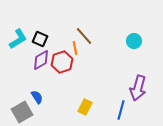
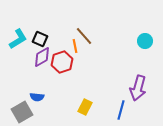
cyan circle: moved 11 px right
orange line: moved 2 px up
purple diamond: moved 1 px right, 3 px up
blue semicircle: rotated 128 degrees clockwise
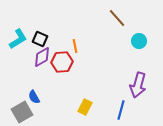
brown line: moved 33 px right, 18 px up
cyan circle: moved 6 px left
red hexagon: rotated 15 degrees clockwise
purple arrow: moved 3 px up
blue semicircle: moved 3 px left; rotated 56 degrees clockwise
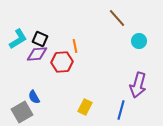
purple diamond: moved 5 px left, 3 px up; rotated 25 degrees clockwise
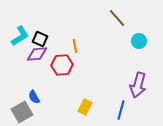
cyan L-shape: moved 2 px right, 3 px up
red hexagon: moved 3 px down
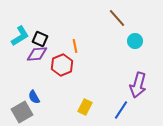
cyan circle: moved 4 px left
red hexagon: rotated 20 degrees counterclockwise
blue line: rotated 18 degrees clockwise
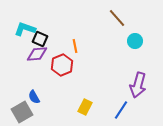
cyan L-shape: moved 5 px right, 7 px up; rotated 130 degrees counterclockwise
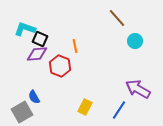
red hexagon: moved 2 px left, 1 px down; rotated 15 degrees counterclockwise
purple arrow: moved 4 px down; rotated 105 degrees clockwise
blue line: moved 2 px left
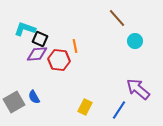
red hexagon: moved 1 px left, 6 px up; rotated 15 degrees counterclockwise
purple arrow: rotated 10 degrees clockwise
gray square: moved 8 px left, 10 px up
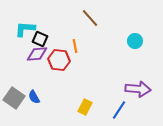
brown line: moved 27 px left
cyan L-shape: rotated 15 degrees counterclockwise
purple arrow: rotated 145 degrees clockwise
gray square: moved 4 px up; rotated 25 degrees counterclockwise
